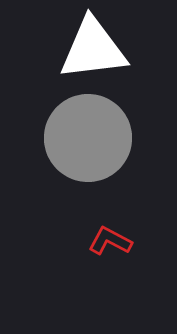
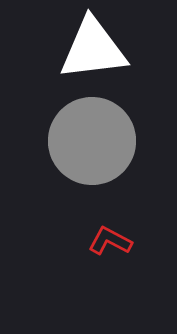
gray circle: moved 4 px right, 3 px down
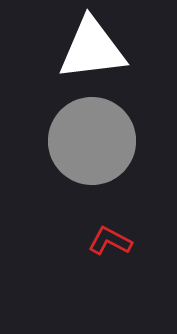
white triangle: moved 1 px left
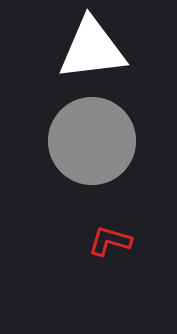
red L-shape: rotated 12 degrees counterclockwise
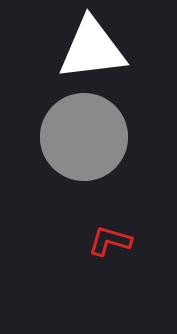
gray circle: moved 8 px left, 4 px up
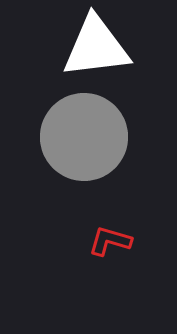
white triangle: moved 4 px right, 2 px up
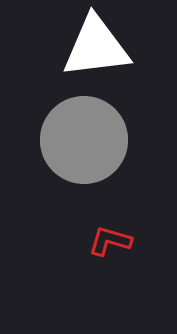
gray circle: moved 3 px down
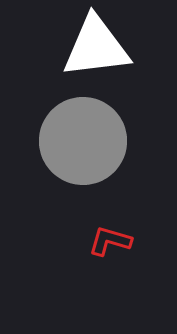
gray circle: moved 1 px left, 1 px down
